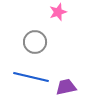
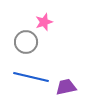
pink star: moved 14 px left, 10 px down
gray circle: moved 9 px left
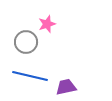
pink star: moved 3 px right, 2 px down
blue line: moved 1 px left, 1 px up
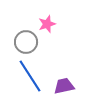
blue line: rotated 44 degrees clockwise
purple trapezoid: moved 2 px left, 1 px up
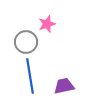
blue line: rotated 24 degrees clockwise
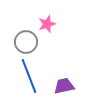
blue line: moved 1 px left; rotated 12 degrees counterclockwise
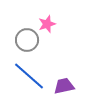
gray circle: moved 1 px right, 2 px up
blue line: rotated 28 degrees counterclockwise
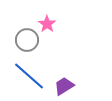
pink star: rotated 18 degrees counterclockwise
purple trapezoid: rotated 20 degrees counterclockwise
